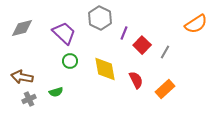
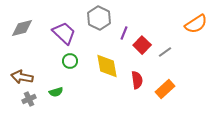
gray hexagon: moved 1 px left
gray line: rotated 24 degrees clockwise
yellow diamond: moved 2 px right, 3 px up
red semicircle: moved 1 px right; rotated 18 degrees clockwise
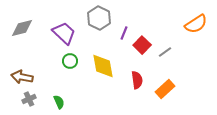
yellow diamond: moved 4 px left
green semicircle: moved 3 px right, 10 px down; rotated 96 degrees counterclockwise
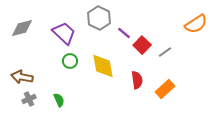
purple line: rotated 72 degrees counterclockwise
green semicircle: moved 2 px up
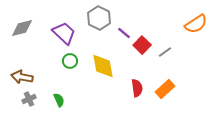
red semicircle: moved 8 px down
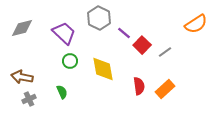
yellow diamond: moved 3 px down
red semicircle: moved 2 px right, 2 px up
green semicircle: moved 3 px right, 8 px up
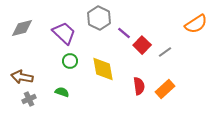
green semicircle: rotated 48 degrees counterclockwise
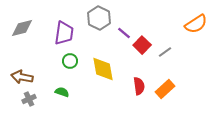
purple trapezoid: rotated 55 degrees clockwise
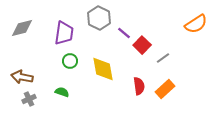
gray line: moved 2 px left, 6 px down
